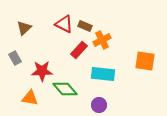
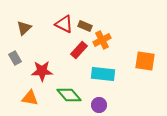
green diamond: moved 4 px right, 6 px down
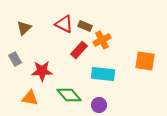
gray rectangle: moved 1 px down
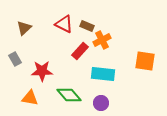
brown rectangle: moved 2 px right
red rectangle: moved 1 px right, 1 px down
purple circle: moved 2 px right, 2 px up
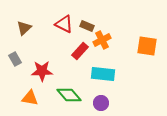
orange square: moved 2 px right, 15 px up
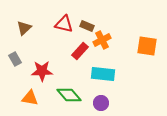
red triangle: rotated 12 degrees counterclockwise
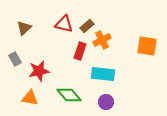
brown rectangle: rotated 64 degrees counterclockwise
red rectangle: rotated 24 degrees counterclockwise
red star: moved 3 px left; rotated 10 degrees counterclockwise
purple circle: moved 5 px right, 1 px up
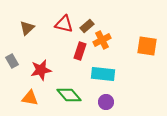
brown triangle: moved 3 px right
gray rectangle: moved 3 px left, 2 px down
red star: moved 2 px right, 1 px up
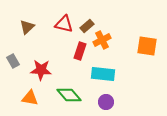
brown triangle: moved 1 px up
gray rectangle: moved 1 px right
red star: rotated 15 degrees clockwise
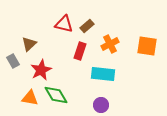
brown triangle: moved 2 px right, 17 px down
orange cross: moved 8 px right, 4 px down
red star: rotated 30 degrees counterclockwise
green diamond: moved 13 px left; rotated 10 degrees clockwise
purple circle: moved 5 px left, 3 px down
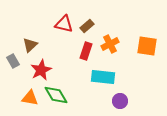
brown triangle: moved 1 px right, 1 px down
red rectangle: moved 6 px right
cyan rectangle: moved 3 px down
purple circle: moved 19 px right, 4 px up
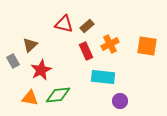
red rectangle: rotated 42 degrees counterclockwise
green diamond: moved 2 px right; rotated 65 degrees counterclockwise
